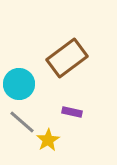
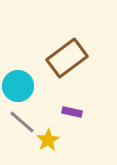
cyan circle: moved 1 px left, 2 px down
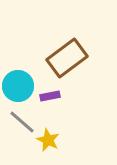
purple rectangle: moved 22 px left, 16 px up; rotated 24 degrees counterclockwise
yellow star: rotated 15 degrees counterclockwise
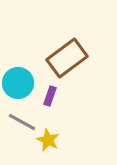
cyan circle: moved 3 px up
purple rectangle: rotated 60 degrees counterclockwise
gray line: rotated 12 degrees counterclockwise
